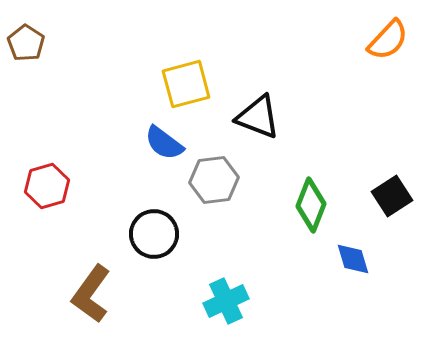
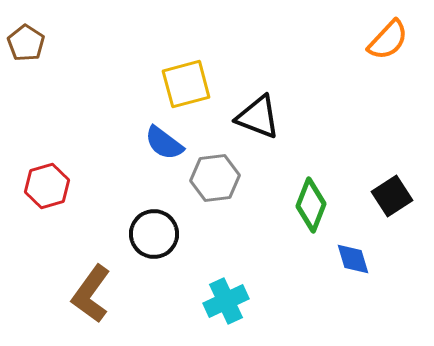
gray hexagon: moved 1 px right, 2 px up
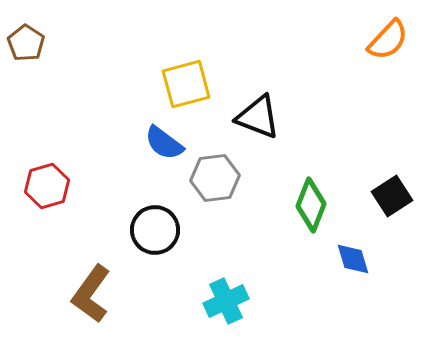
black circle: moved 1 px right, 4 px up
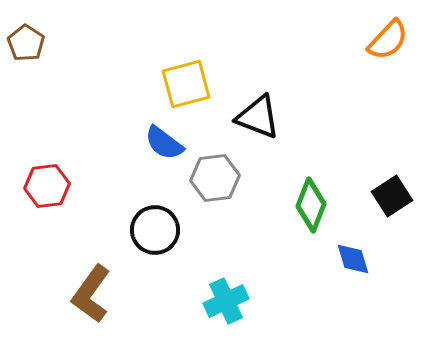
red hexagon: rotated 9 degrees clockwise
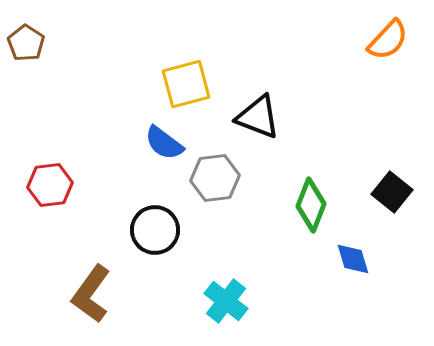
red hexagon: moved 3 px right, 1 px up
black square: moved 4 px up; rotated 18 degrees counterclockwise
cyan cross: rotated 27 degrees counterclockwise
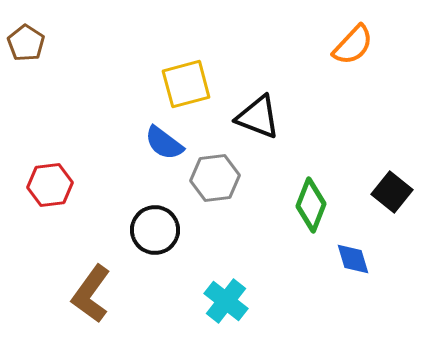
orange semicircle: moved 35 px left, 5 px down
